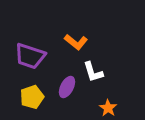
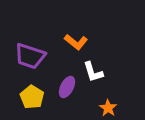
yellow pentagon: rotated 20 degrees counterclockwise
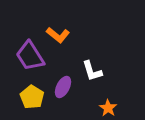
orange L-shape: moved 18 px left, 7 px up
purple trapezoid: rotated 40 degrees clockwise
white L-shape: moved 1 px left, 1 px up
purple ellipse: moved 4 px left
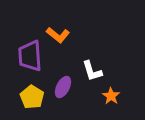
purple trapezoid: rotated 28 degrees clockwise
orange star: moved 3 px right, 12 px up
